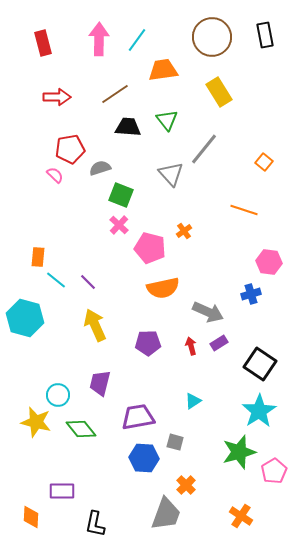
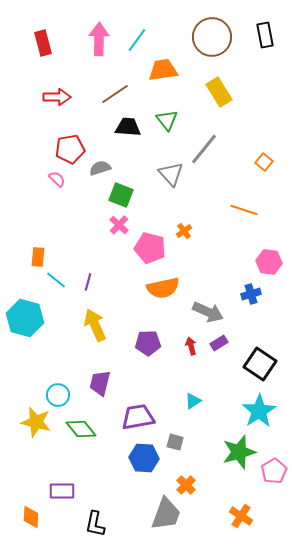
pink semicircle at (55, 175): moved 2 px right, 4 px down
purple line at (88, 282): rotated 60 degrees clockwise
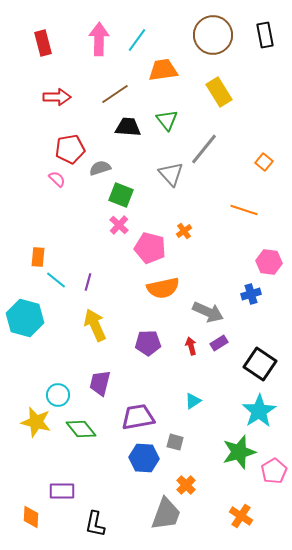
brown circle at (212, 37): moved 1 px right, 2 px up
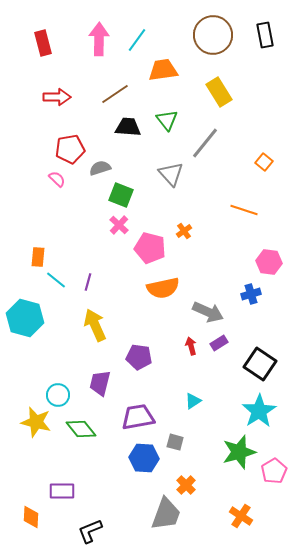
gray line at (204, 149): moved 1 px right, 6 px up
purple pentagon at (148, 343): moved 9 px left, 14 px down; rotated 10 degrees clockwise
black L-shape at (95, 524): moved 5 px left, 7 px down; rotated 56 degrees clockwise
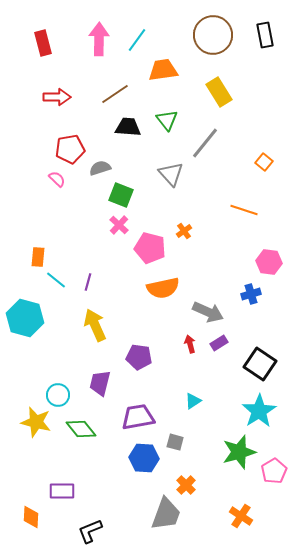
red arrow at (191, 346): moved 1 px left, 2 px up
